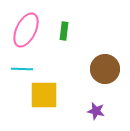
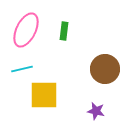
cyan line: rotated 15 degrees counterclockwise
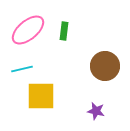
pink ellipse: moved 2 px right; rotated 24 degrees clockwise
brown circle: moved 3 px up
yellow square: moved 3 px left, 1 px down
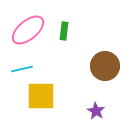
purple star: rotated 18 degrees clockwise
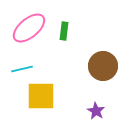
pink ellipse: moved 1 px right, 2 px up
brown circle: moved 2 px left
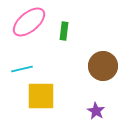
pink ellipse: moved 6 px up
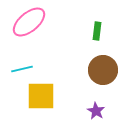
green rectangle: moved 33 px right
brown circle: moved 4 px down
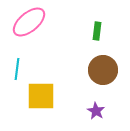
cyan line: moved 5 px left; rotated 70 degrees counterclockwise
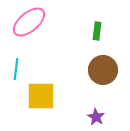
cyan line: moved 1 px left
purple star: moved 6 px down
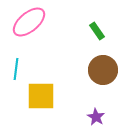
green rectangle: rotated 42 degrees counterclockwise
